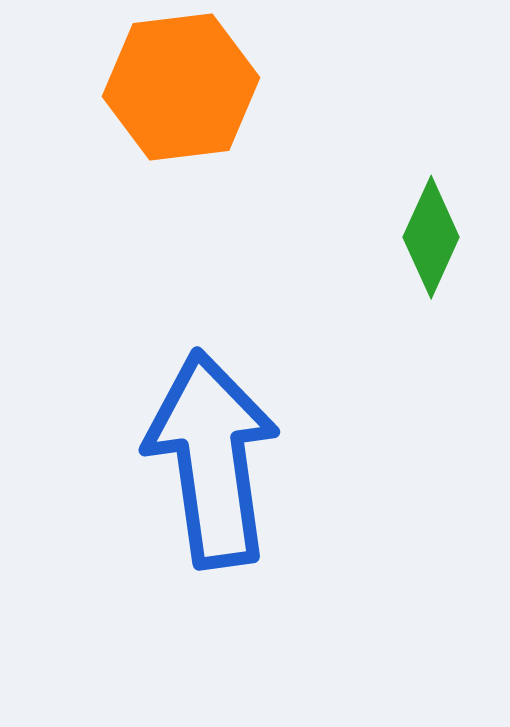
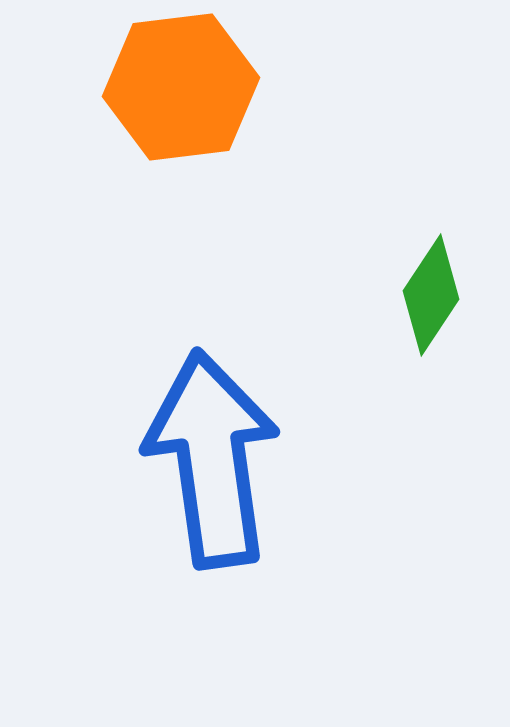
green diamond: moved 58 px down; rotated 9 degrees clockwise
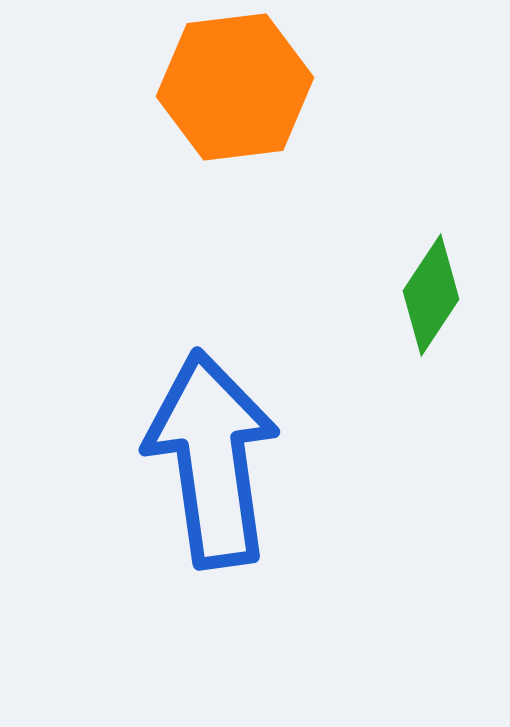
orange hexagon: moved 54 px right
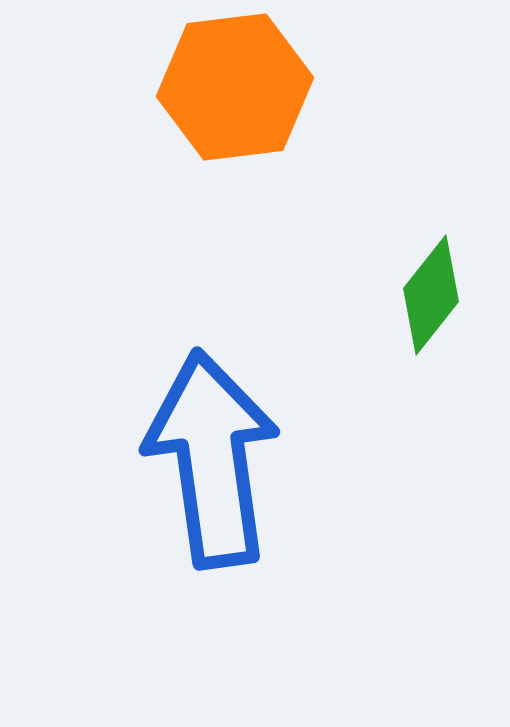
green diamond: rotated 5 degrees clockwise
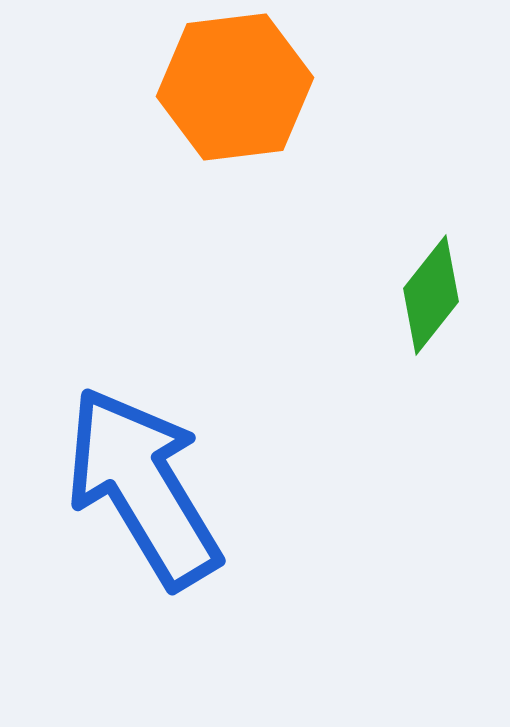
blue arrow: moved 69 px left, 28 px down; rotated 23 degrees counterclockwise
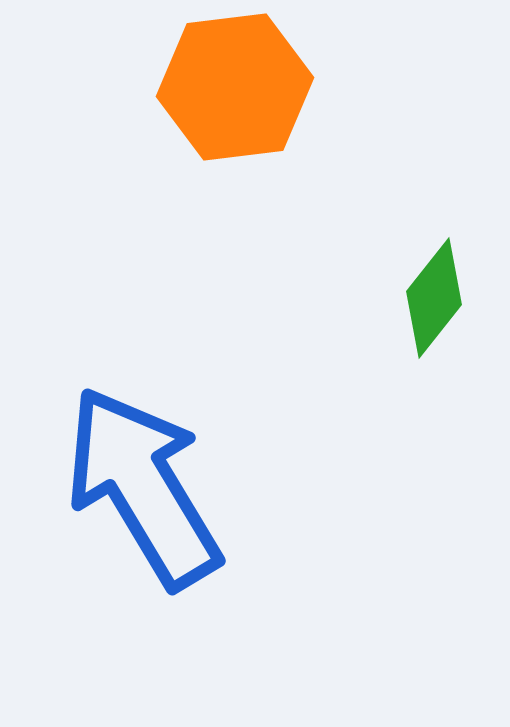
green diamond: moved 3 px right, 3 px down
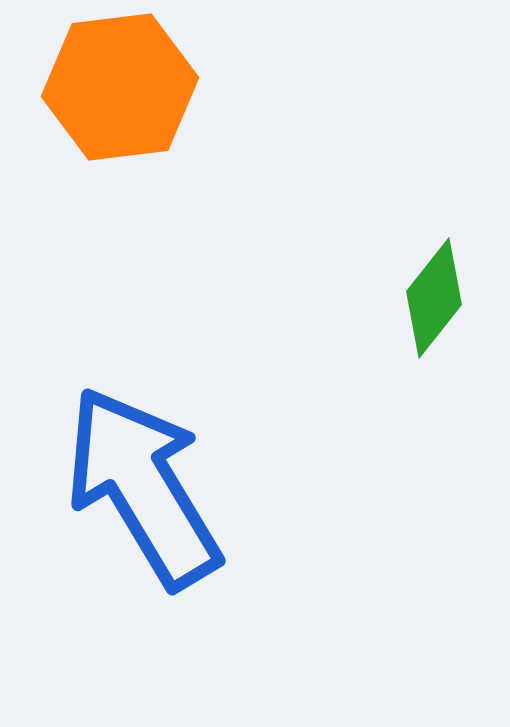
orange hexagon: moved 115 px left
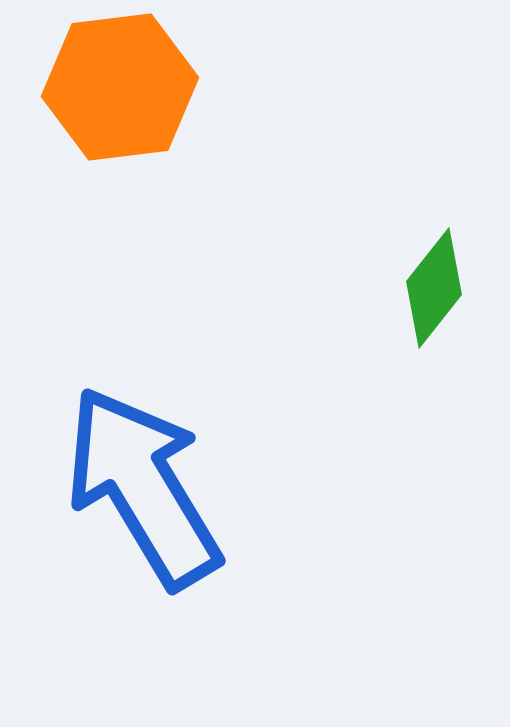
green diamond: moved 10 px up
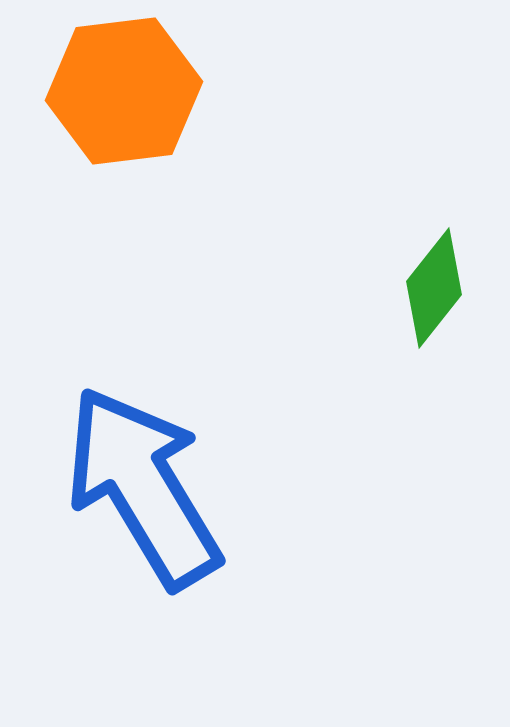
orange hexagon: moved 4 px right, 4 px down
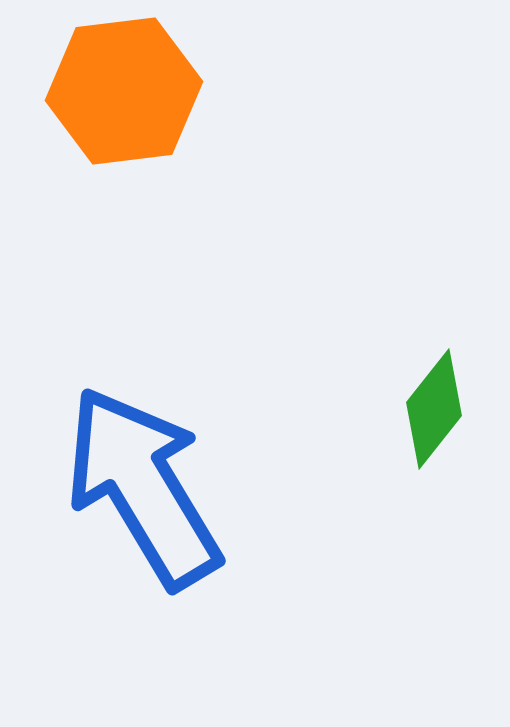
green diamond: moved 121 px down
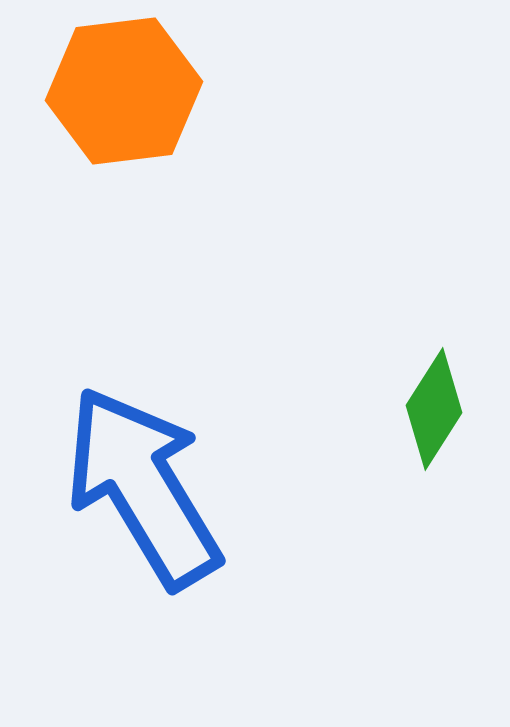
green diamond: rotated 6 degrees counterclockwise
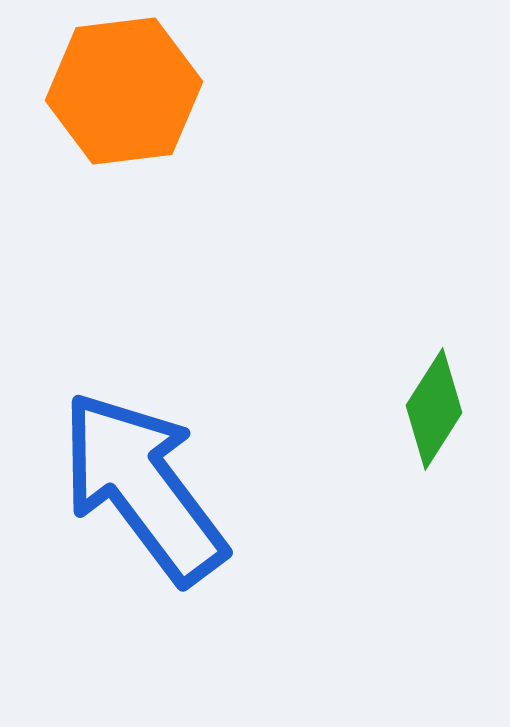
blue arrow: rotated 6 degrees counterclockwise
